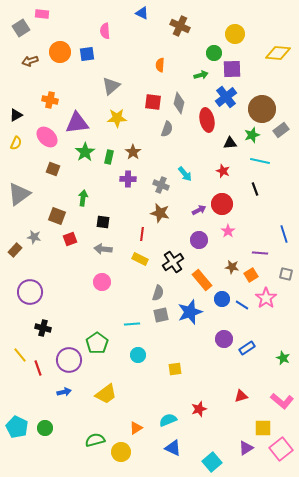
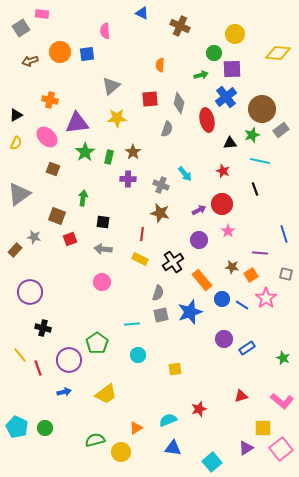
red square at (153, 102): moved 3 px left, 3 px up; rotated 12 degrees counterclockwise
blue triangle at (173, 448): rotated 18 degrees counterclockwise
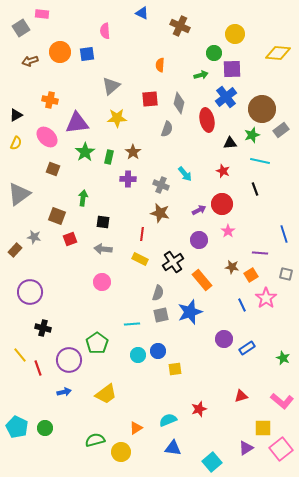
blue circle at (222, 299): moved 64 px left, 52 px down
blue line at (242, 305): rotated 32 degrees clockwise
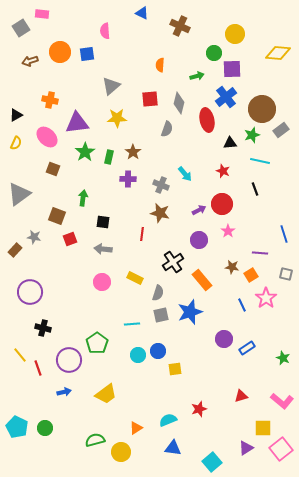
green arrow at (201, 75): moved 4 px left, 1 px down
yellow rectangle at (140, 259): moved 5 px left, 19 px down
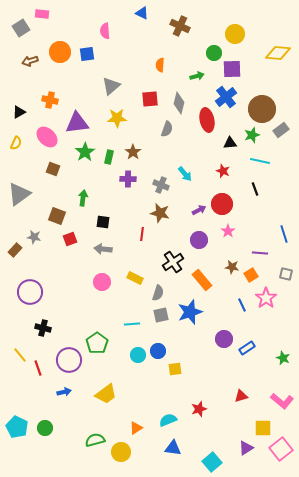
black triangle at (16, 115): moved 3 px right, 3 px up
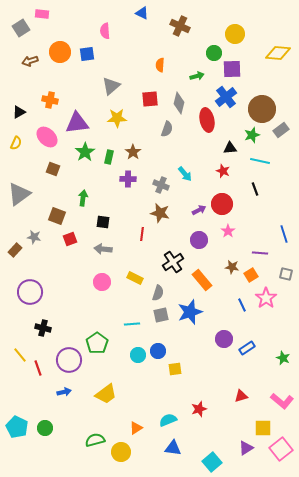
black triangle at (230, 143): moved 5 px down
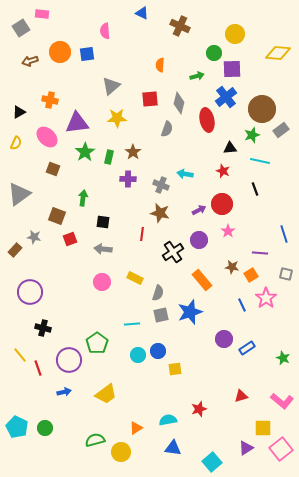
cyan arrow at (185, 174): rotated 140 degrees clockwise
black cross at (173, 262): moved 10 px up
cyan semicircle at (168, 420): rotated 12 degrees clockwise
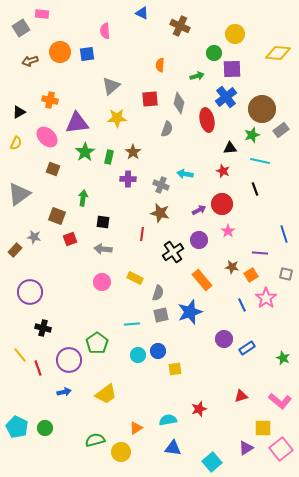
pink L-shape at (282, 401): moved 2 px left
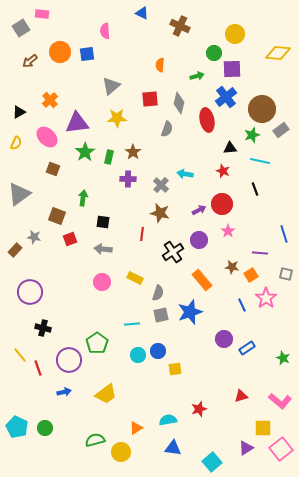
brown arrow at (30, 61): rotated 21 degrees counterclockwise
orange cross at (50, 100): rotated 35 degrees clockwise
gray cross at (161, 185): rotated 21 degrees clockwise
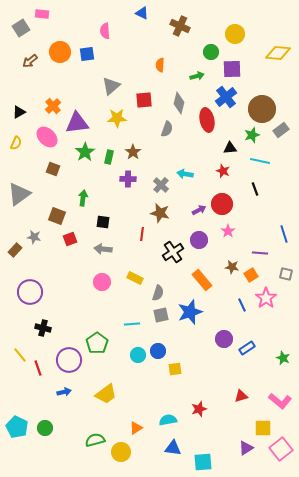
green circle at (214, 53): moved 3 px left, 1 px up
red square at (150, 99): moved 6 px left, 1 px down
orange cross at (50, 100): moved 3 px right, 6 px down
cyan square at (212, 462): moved 9 px left; rotated 36 degrees clockwise
